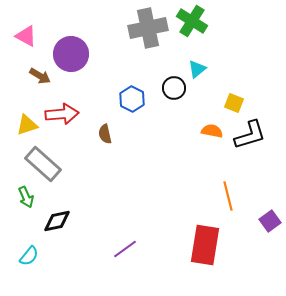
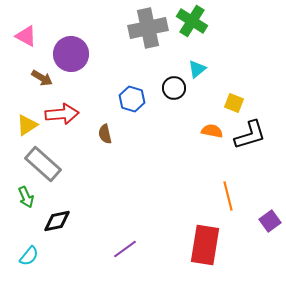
brown arrow: moved 2 px right, 2 px down
blue hexagon: rotated 10 degrees counterclockwise
yellow triangle: rotated 15 degrees counterclockwise
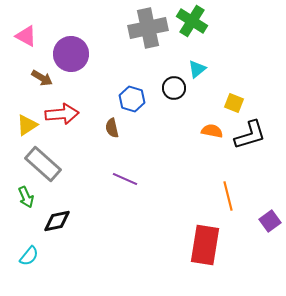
brown semicircle: moved 7 px right, 6 px up
purple line: moved 70 px up; rotated 60 degrees clockwise
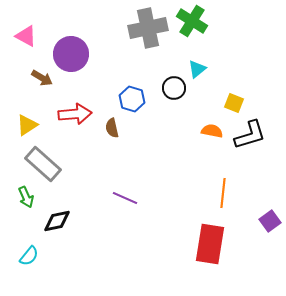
red arrow: moved 13 px right
purple line: moved 19 px down
orange line: moved 5 px left, 3 px up; rotated 20 degrees clockwise
red rectangle: moved 5 px right, 1 px up
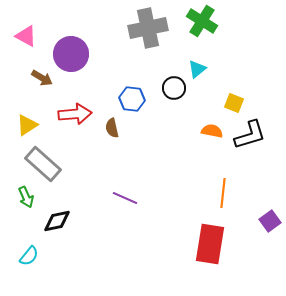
green cross: moved 10 px right
blue hexagon: rotated 10 degrees counterclockwise
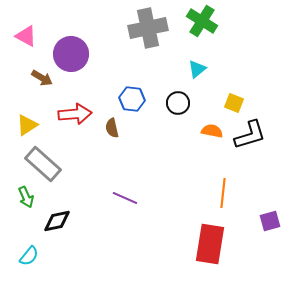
black circle: moved 4 px right, 15 px down
purple square: rotated 20 degrees clockwise
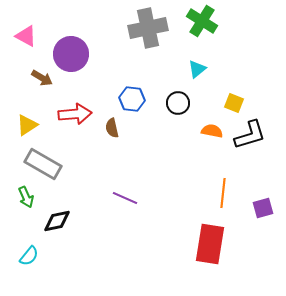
gray rectangle: rotated 12 degrees counterclockwise
purple square: moved 7 px left, 13 px up
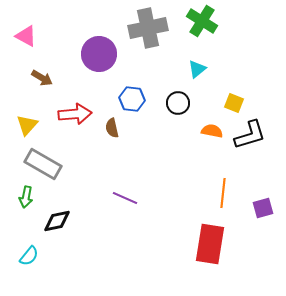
purple circle: moved 28 px right
yellow triangle: rotated 15 degrees counterclockwise
green arrow: rotated 35 degrees clockwise
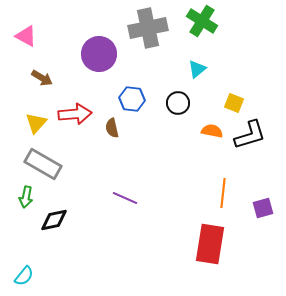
yellow triangle: moved 9 px right, 2 px up
black diamond: moved 3 px left, 1 px up
cyan semicircle: moved 5 px left, 20 px down
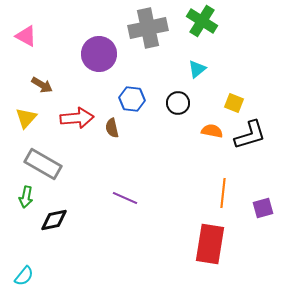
brown arrow: moved 7 px down
red arrow: moved 2 px right, 4 px down
yellow triangle: moved 10 px left, 5 px up
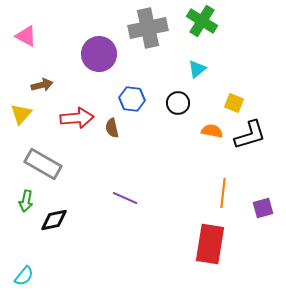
brown arrow: rotated 45 degrees counterclockwise
yellow triangle: moved 5 px left, 4 px up
green arrow: moved 4 px down
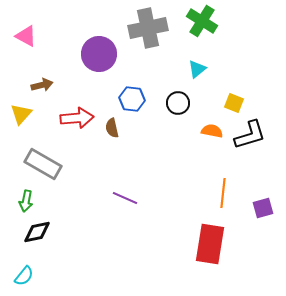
black diamond: moved 17 px left, 12 px down
